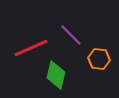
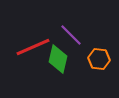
red line: moved 2 px right, 1 px up
green diamond: moved 2 px right, 16 px up
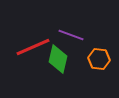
purple line: rotated 25 degrees counterclockwise
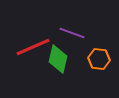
purple line: moved 1 px right, 2 px up
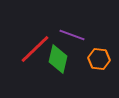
purple line: moved 2 px down
red line: moved 2 px right, 2 px down; rotated 20 degrees counterclockwise
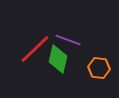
purple line: moved 4 px left, 5 px down
orange hexagon: moved 9 px down
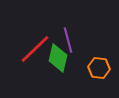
purple line: rotated 55 degrees clockwise
green diamond: moved 1 px up
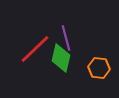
purple line: moved 2 px left, 2 px up
green diamond: moved 3 px right
